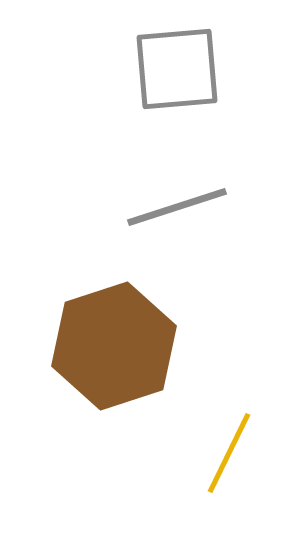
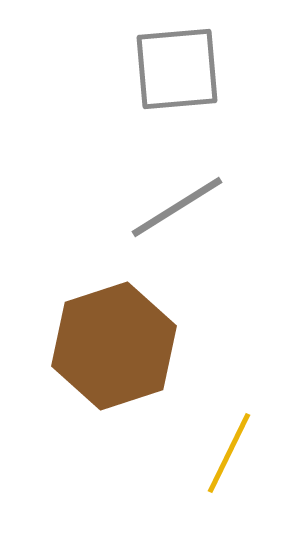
gray line: rotated 14 degrees counterclockwise
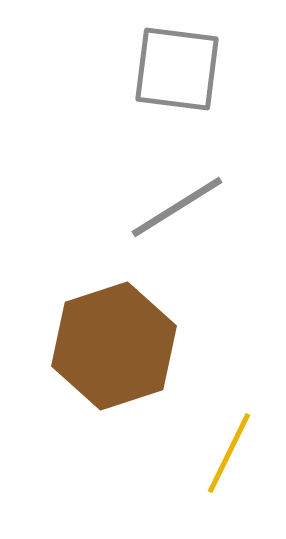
gray square: rotated 12 degrees clockwise
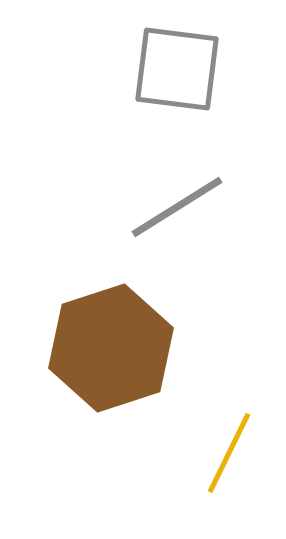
brown hexagon: moved 3 px left, 2 px down
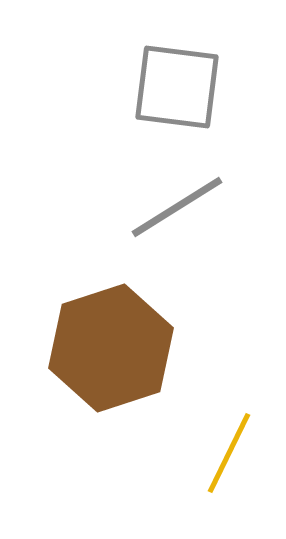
gray square: moved 18 px down
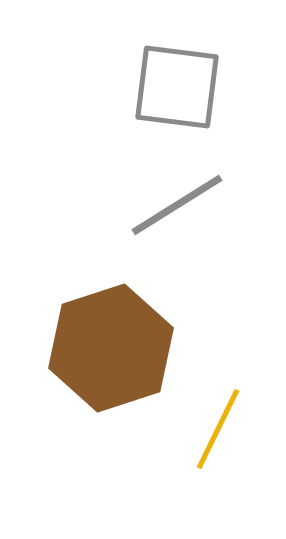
gray line: moved 2 px up
yellow line: moved 11 px left, 24 px up
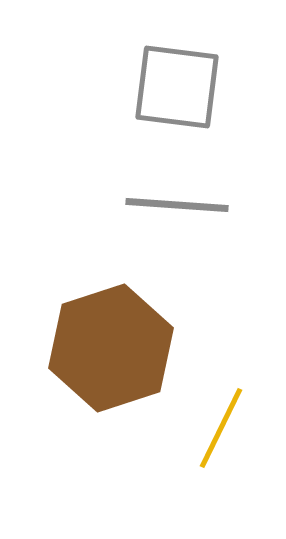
gray line: rotated 36 degrees clockwise
yellow line: moved 3 px right, 1 px up
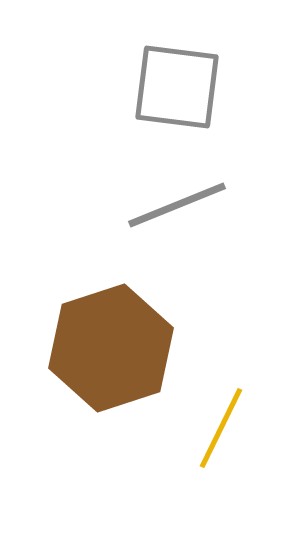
gray line: rotated 26 degrees counterclockwise
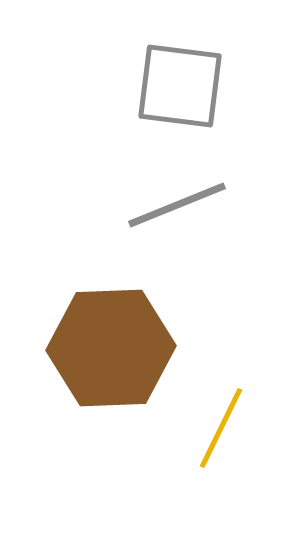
gray square: moved 3 px right, 1 px up
brown hexagon: rotated 16 degrees clockwise
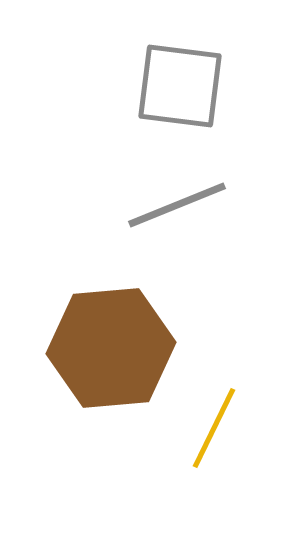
brown hexagon: rotated 3 degrees counterclockwise
yellow line: moved 7 px left
